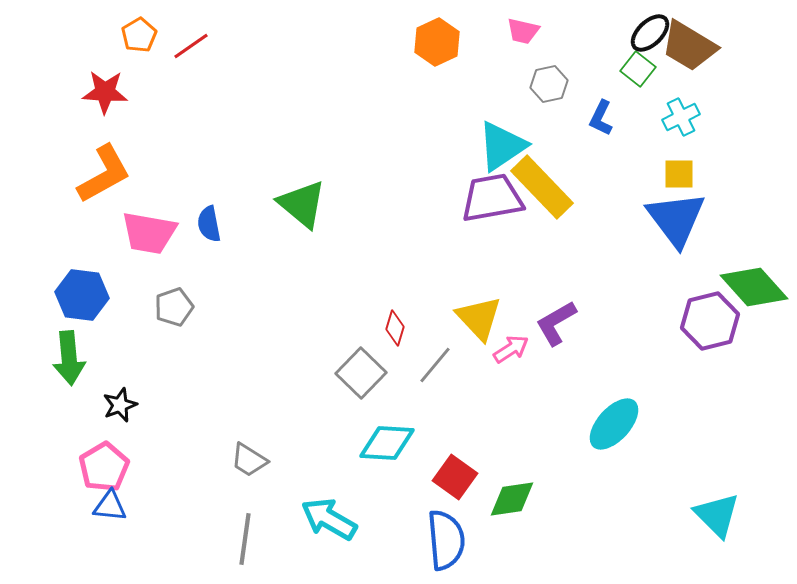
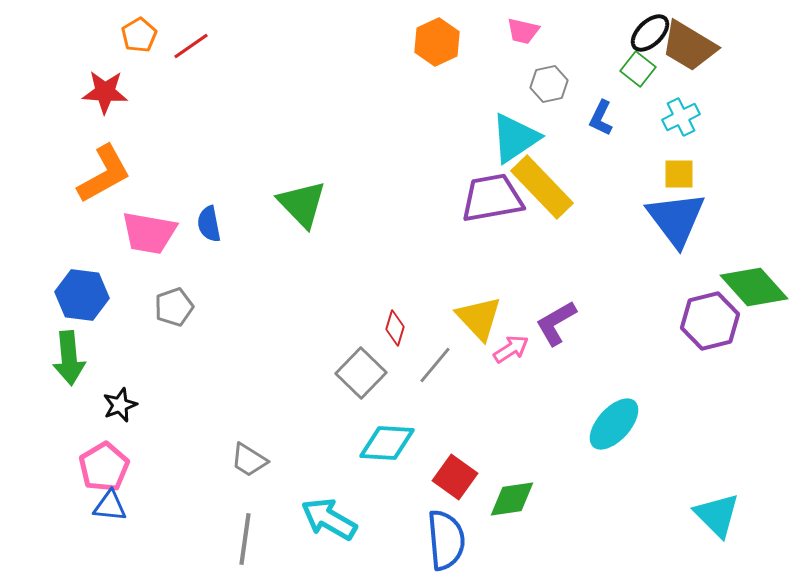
cyan triangle at (502, 146): moved 13 px right, 8 px up
green triangle at (302, 204): rotated 6 degrees clockwise
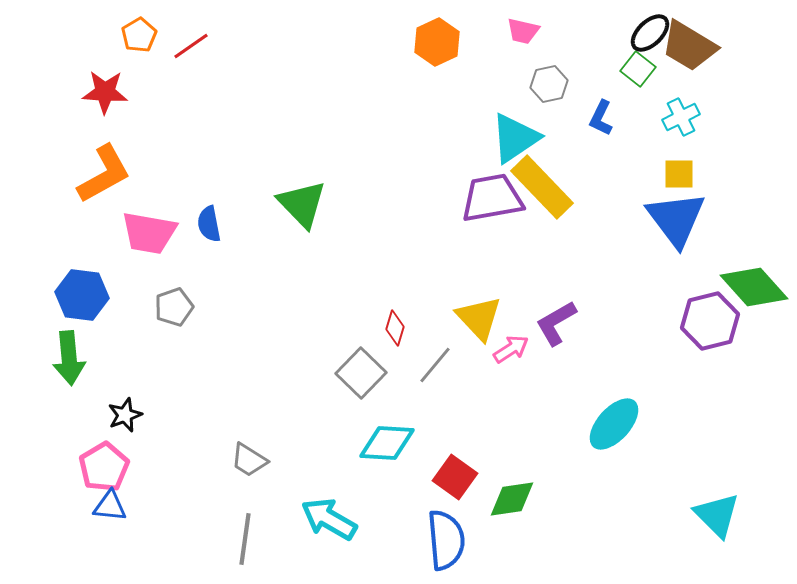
black star at (120, 405): moved 5 px right, 10 px down
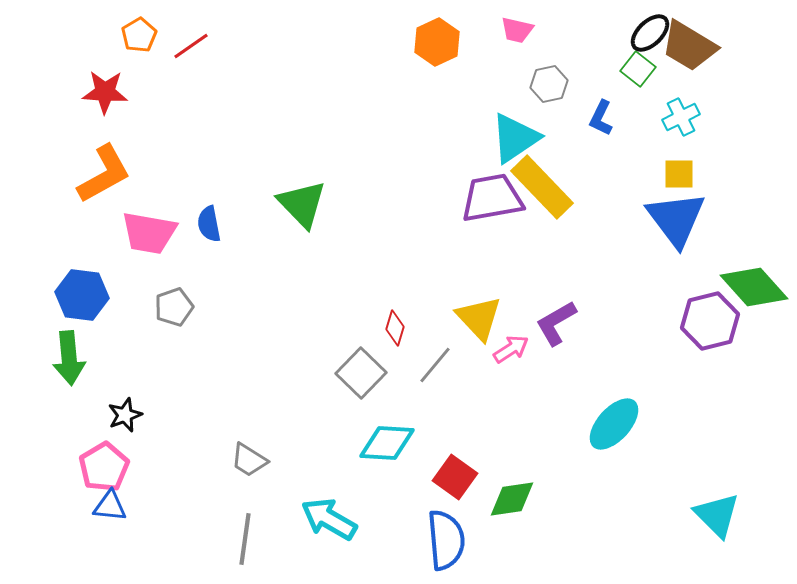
pink trapezoid at (523, 31): moved 6 px left, 1 px up
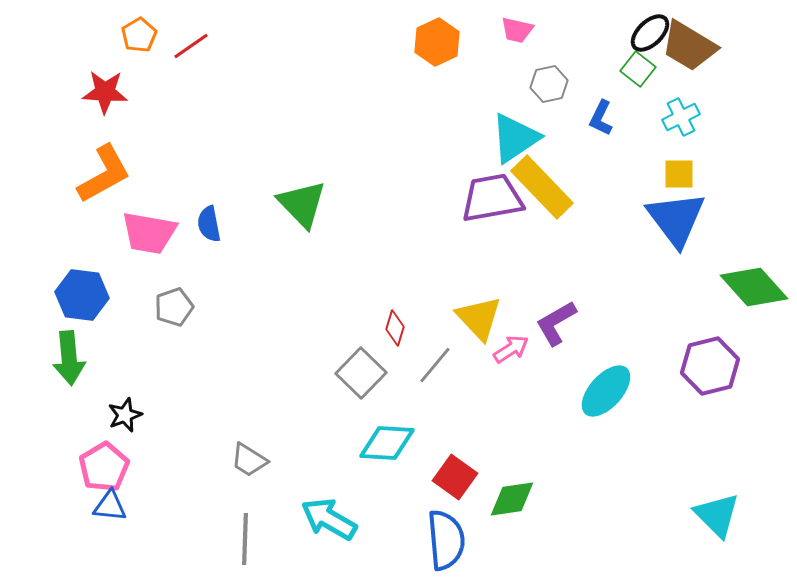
purple hexagon at (710, 321): moved 45 px down
cyan ellipse at (614, 424): moved 8 px left, 33 px up
gray line at (245, 539): rotated 6 degrees counterclockwise
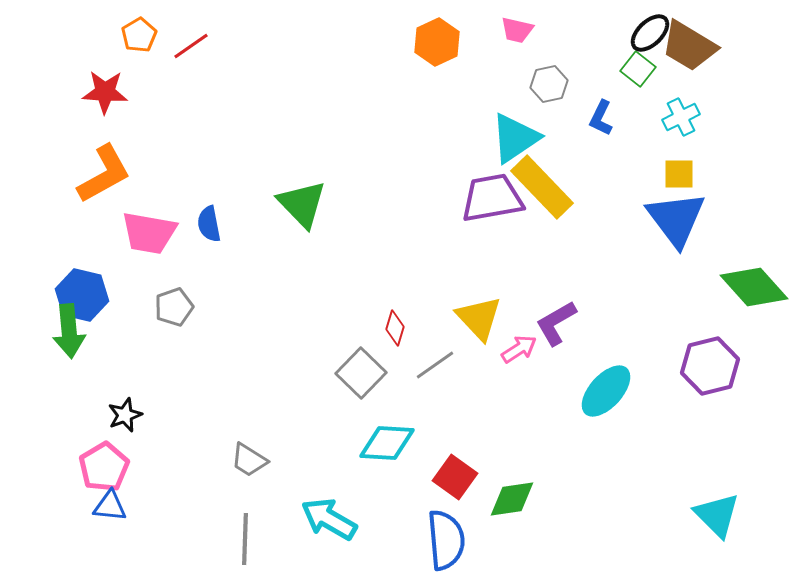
blue hexagon at (82, 295): rotated 6 degrees clockwise
pink arrow at (511, 349): moved 8 px right
green arrow at (69, 358): moved 27 px up
gray line at (435, 365): rotated 15 degrees clockwise
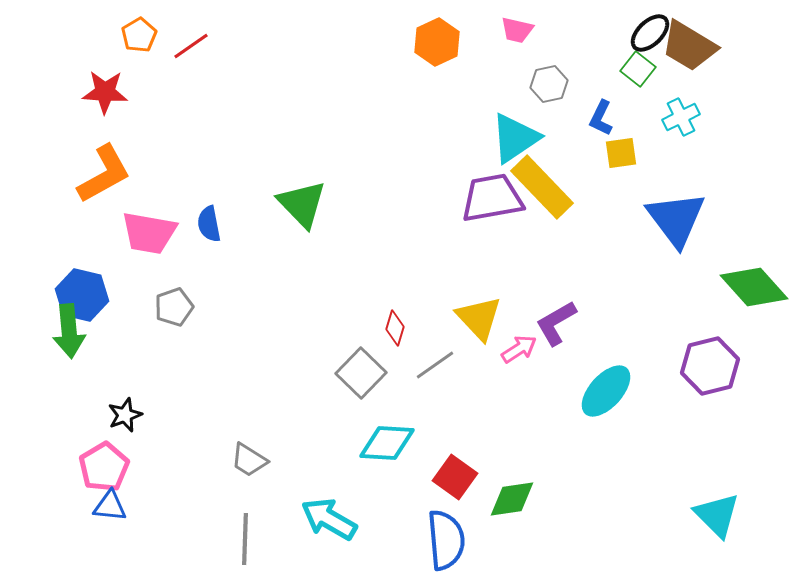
yellow square at (679, 174): moved 58 px left, 21 px up; rotated 8 degrees counterclockwise
